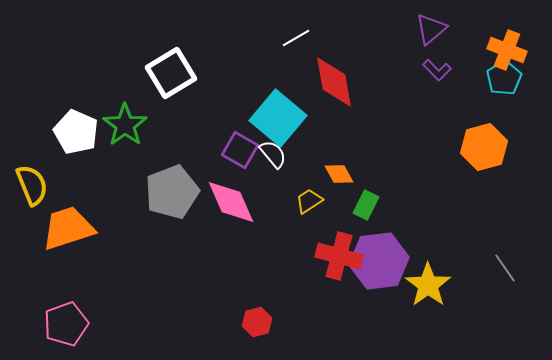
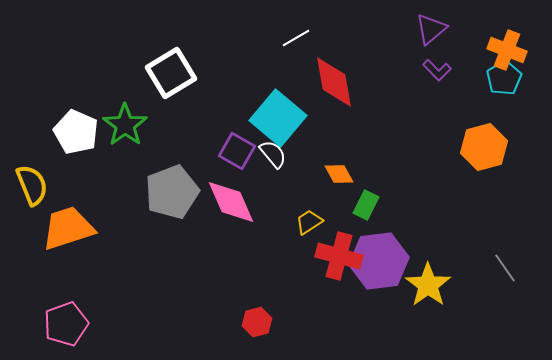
purple square: moved 3 px left, 1 px down
yellow trapezoid: moved 21 px down
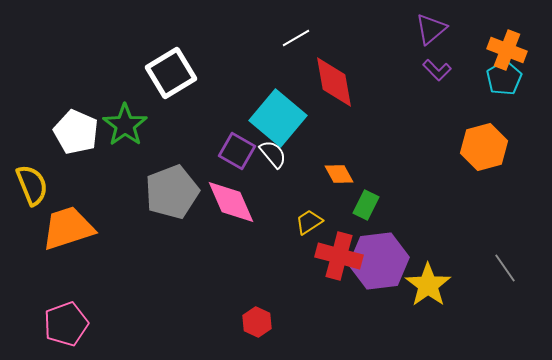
red hexagon: rotated 20 degrees counterclockwise
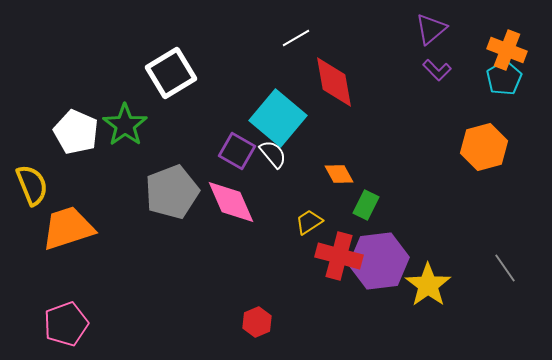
red hexagon: rotated 12 degrees clockwise
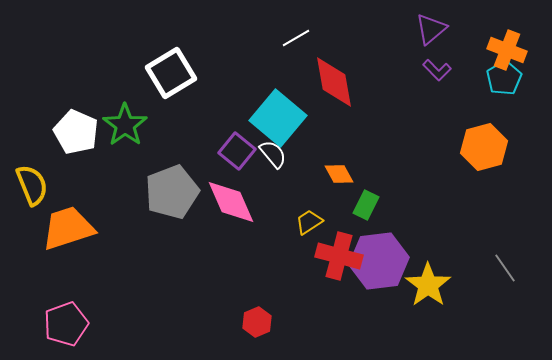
purple square: rotated 9 degrees clockwise
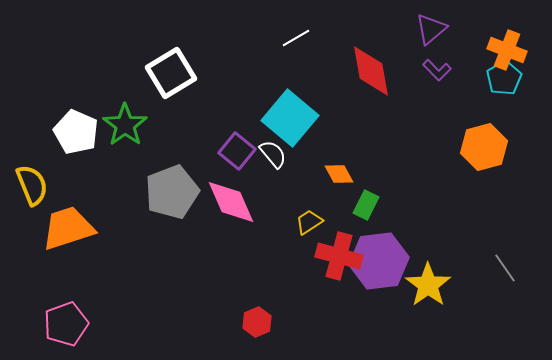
red diamond: moved 37 px right, 11 px up
cyan square: moved 12 px right
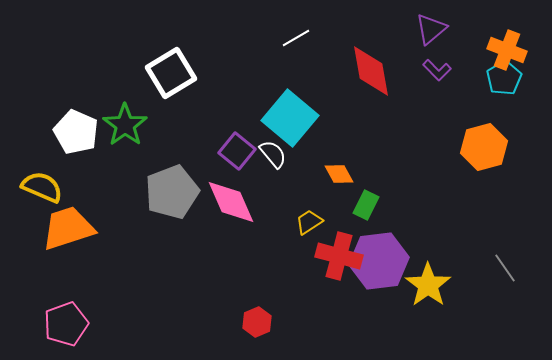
yellow semicircle: moved 10 px right, 2 px down; rotated 45 degrees counterclockwise
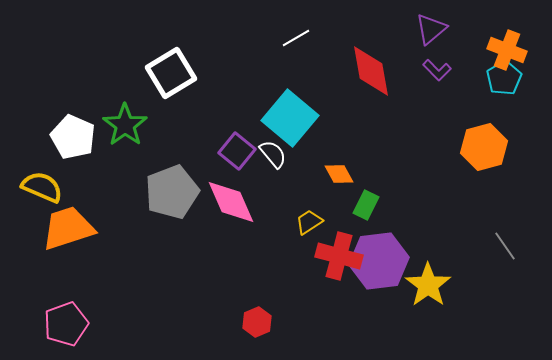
white pentagon: moved 3 px left, 5 px down
gray line: moved 22 px up
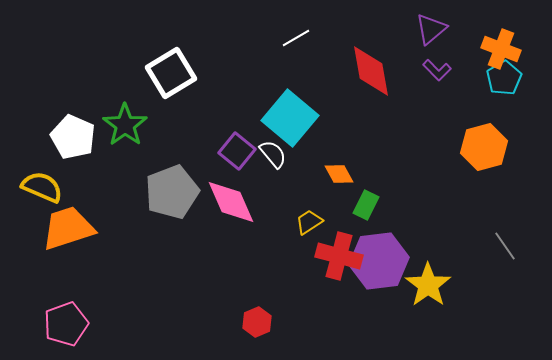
orange cross: moved 6 px left, 1 px up
